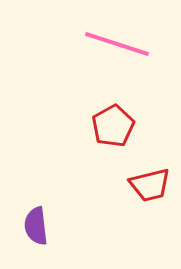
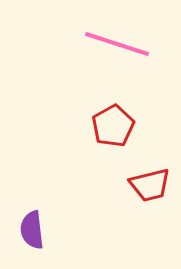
purple semicircle: moved 4 px left, 4 px down
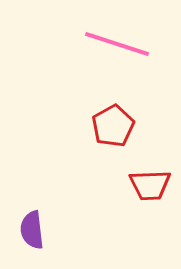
red trapezoid: rotated 12 degrees clockwise
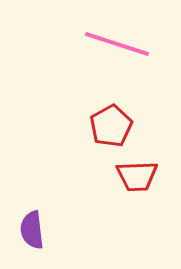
red pentagon: moved 2 px left
red trapezoid: moved 13 px left, 9 px up
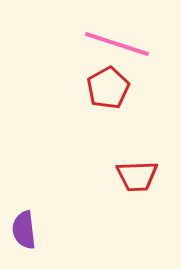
red pentagon: moved 3 px left, 38 px up
purple semicircle: moved 8 px left
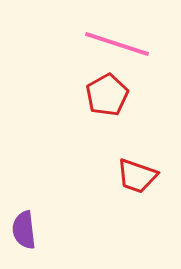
red pentagon: moved 1 px left, 7 px down
red trapezoid: rotated 21 degrees clockwise
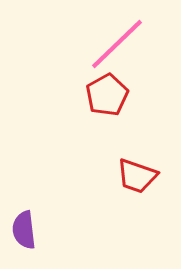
pink line: rotated 62 degrees counterclockwise
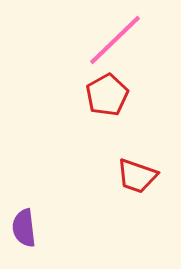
pink line: moved 2 px left, 4 px up
purple semicircle: moved 2 px up
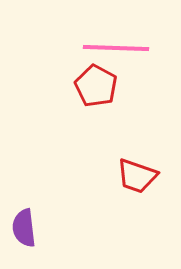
pink line: moved 1 px right, 8 px down; rotated 46 degrees clockwise
red pentagon: moved 11 px left, 9 px up; rotated 15 degrees counterclockwise
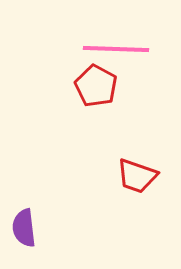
pink line: moved 1 px down
